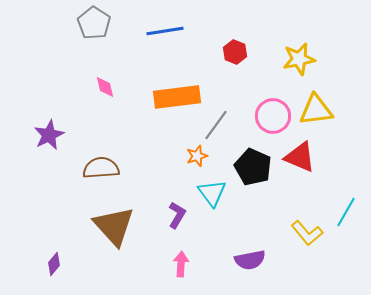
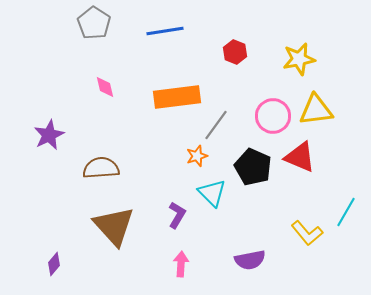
cyan triangle: rotated 8 degrees counterclockwise
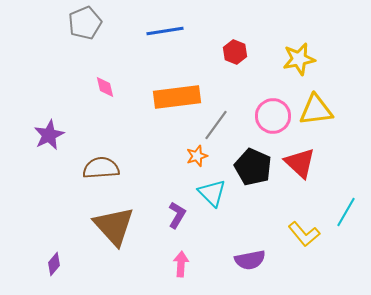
gray pentagon: moved 9 px left; rotated 16 degrees clockwise
red triangle: moved 6 px down; rotated 20 degrees clockwise
yellow L-shape: moved 3 px left, 1 px down
